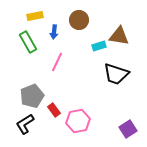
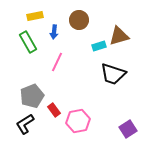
brown triangle: rotated 25 degrees counterclockwise
black trapezoid: moved 3 px left
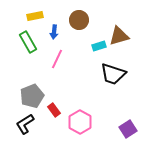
pink line: moved 3 px up
pink hexagon: moved 2 px right, 1 px down; rotated 20 degrees counterclockwise
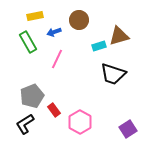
blue arrow: rotated 64 degrees clockwise
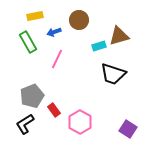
purple square: rotated 24 degrees counterclockwise
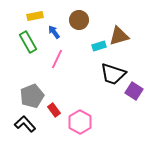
blue arrow: rotated 72 degrees clockwise
black L-shape: rotated 80 degrees clockwise
purple square: moved 6 px right, 38 px up
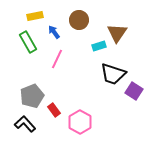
brown triangle: moved 2 px left, 3 px up; rotated 40 degrees counterclockwise
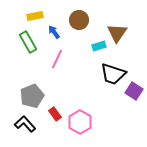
red rectangle: moved 1 px right, 4 px down
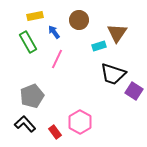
red rectangle: moved 18 px down
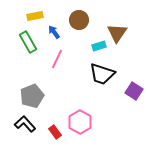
black trapezoid: moved 11 px left
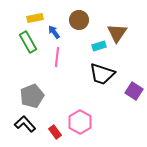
yellow rectangle: moved 2 px down
pink line: moved 2 px up; rotated 18 degrees counterclockwise
